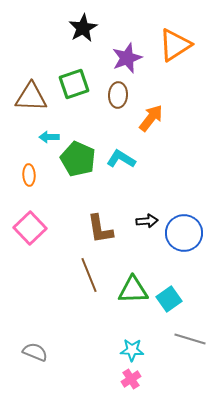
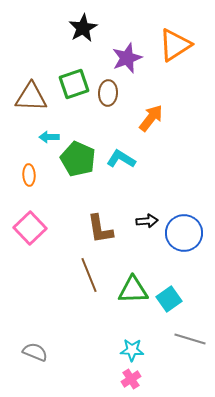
brown ellipse: moved 10 px left, 2 px up
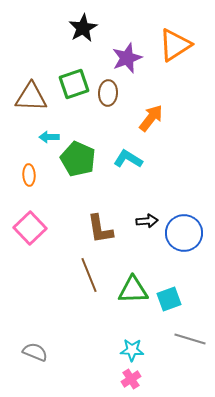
cyan L-shape: moved 7 px right
cyan square: rotated 15 degrees clockwise
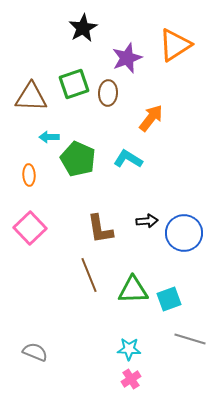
cyan star: moved 3 px left, 1 px up
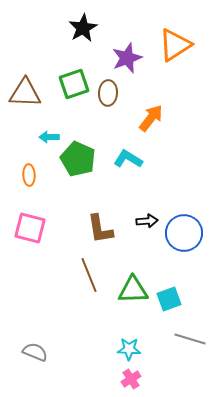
brown triangle: moved 6 px left, 4 px up
pink square: rotated 32 degrees counterclockwise
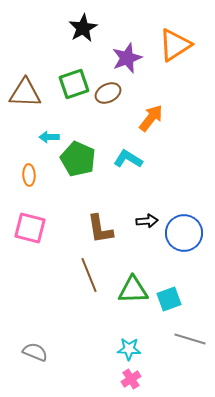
brown ellipse: rotated 60 degrees clockwise
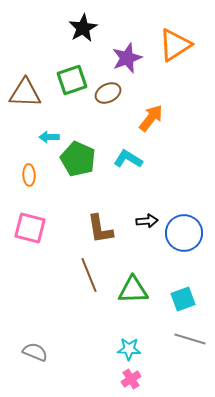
green square: moved 2 px left, 4 px up
cyan square: moved 14 px right
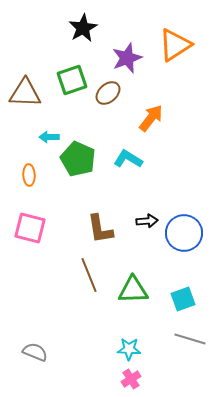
brown ellipse: rotated 15 degrees counterclockwise
